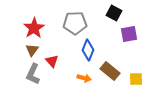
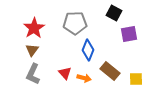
red triangle: moved 13 px right, 12 px down
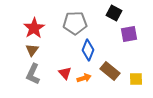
orange arrow: rotated 32 degrees counterclockwise
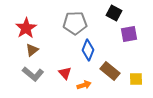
red star: moved 8 px left
brown triangle: rotated 16 degrees clockwise
gray L-shape: rotated 75 degrees counterclockwise
orange arrow: moved 7 px down
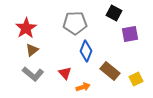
purple square: moved 1 px right
blue diamond: moved 2 px left, 1 px down
yellow square: rotated 24 degrees counterclockwise
orange arrow: moved 1 px left, 2 px down
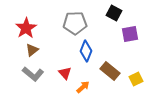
orange arrow: rotated 24 degrees counterclockwise
